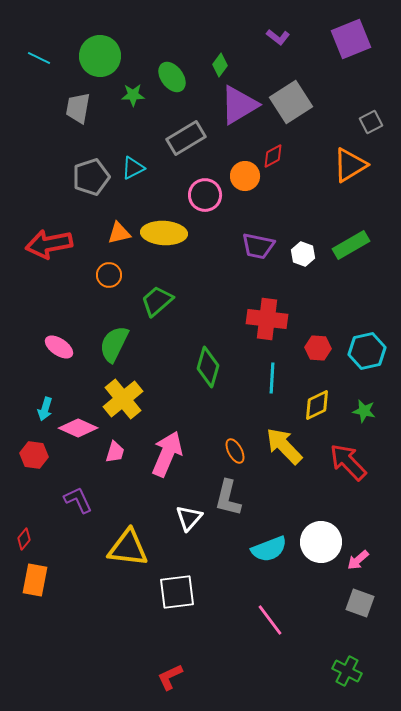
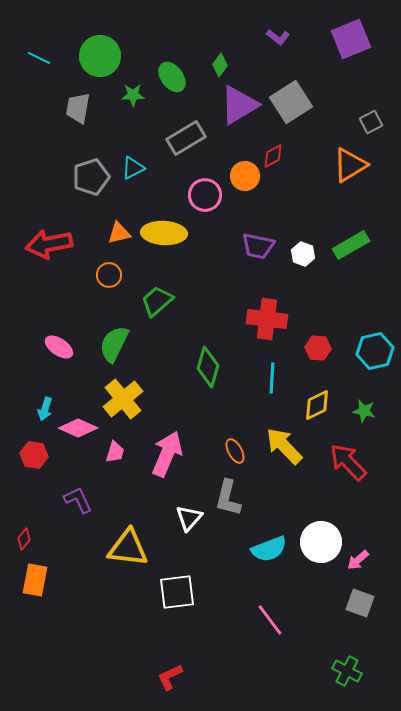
cyan hexagon at (367, 351): moved 8 px right
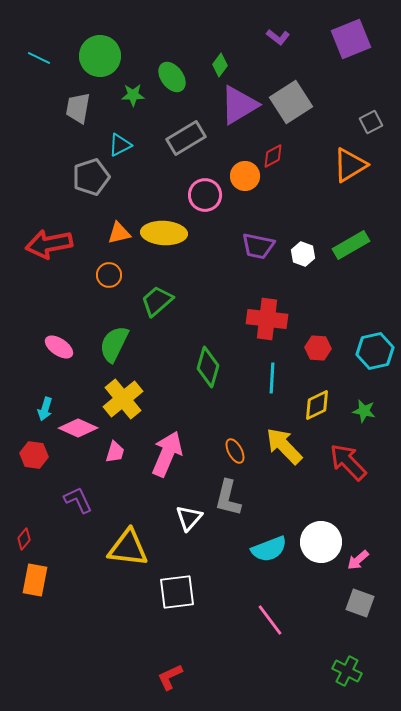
cyan triangle at (133, 168): moved 13 px left, 23 px up
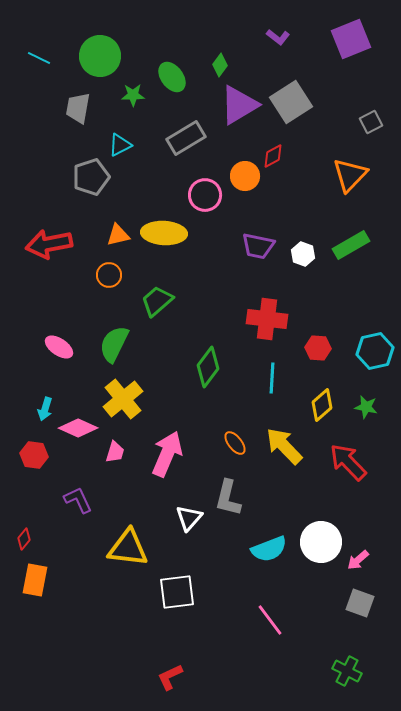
orange triangle at (350, 165): moved 10 px down; rotated 15 degrees counterclockwise
orange triangle at (119, 233): moved 1 px left, 2 px down
green diamond at (208, 367): rotated 21 degrees clockwise
yellow diamond at (317, 405): moved 5 px right; rotated 16 degrees counterclockwise
green star at (364, 411): moved 2 px right, 4 px up
orange ellipse at (235, 451): moved 8 px up; rotated 10 degrees counterclockwise
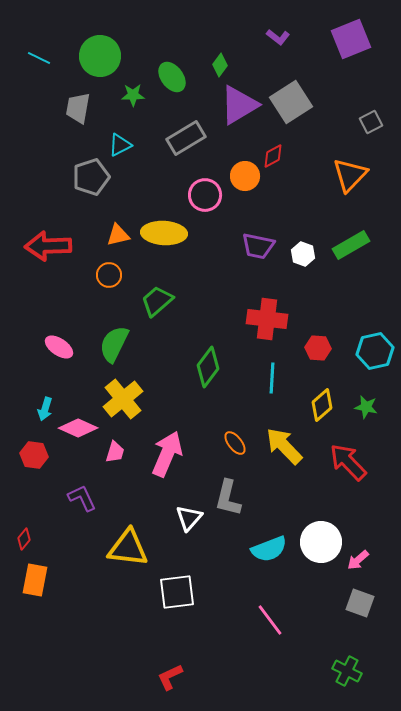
red arrow at (49, 244): moved 1 px left, 2 px down; rotated 9 degrees clockwise
purple L-shape at (78, 500): moved 4 px right, 2 px up
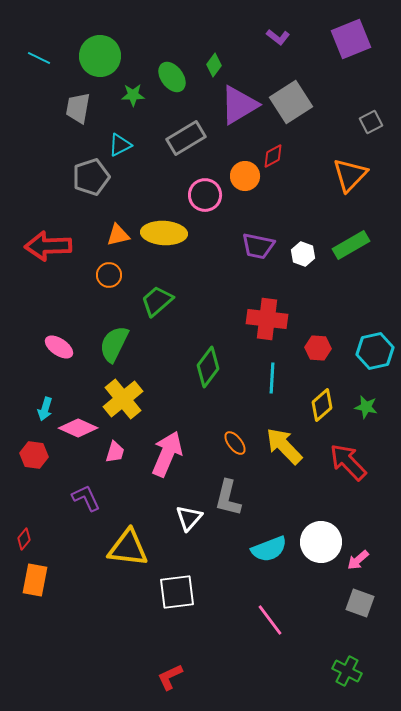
green diamond at (220, 65): moved 6 px left
purple L-shape at (82, 498): moved 4 px right
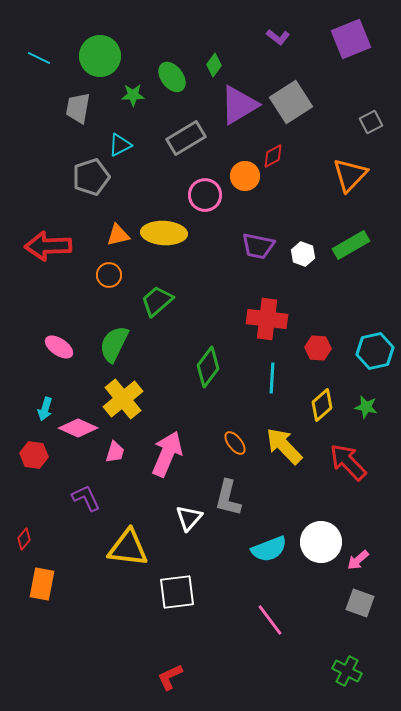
orange rectangle at (35, 580): moved 7 px right, 4 px down
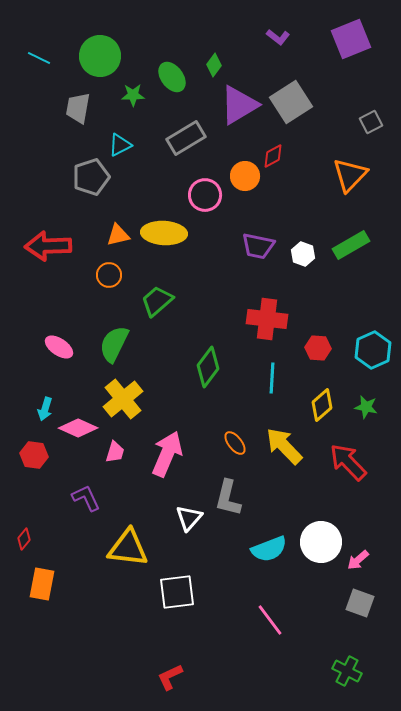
cyan hexagon at (375, 351): moved 2 px left, 1 px up; rotated 12 degrees counterclockwise
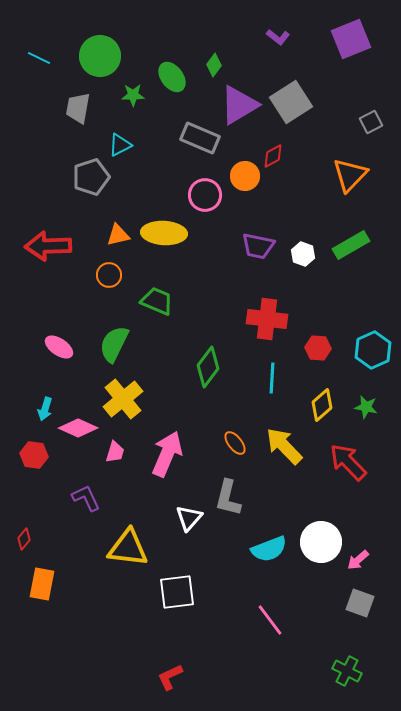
gray rectangle at (186, 138): moved 14 px right; rotated 54 degrees clockwise
green trapezoid at (157, 301): rotated 64 degrees clockwise
